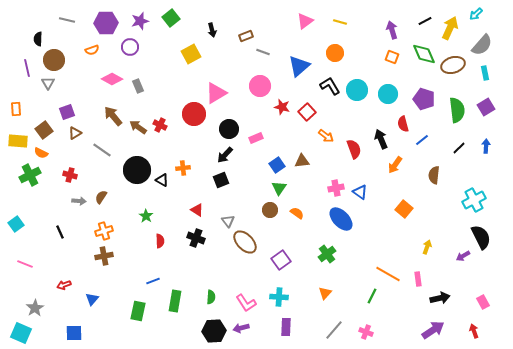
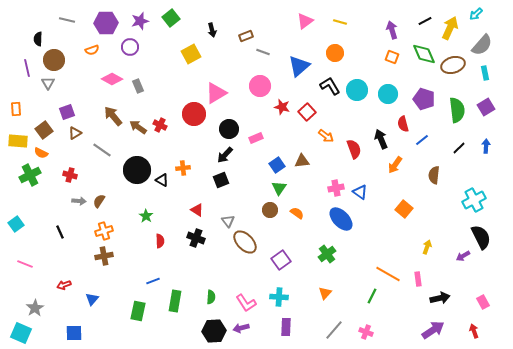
brown semicircle at (101, 197): moved 2 px left, 4 px down
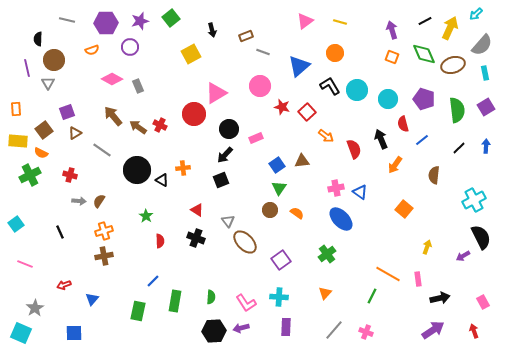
cyan circle at (388, 94): moved 5 px down
blue line at (153, 281): rotated 24 degrees counterclockwise
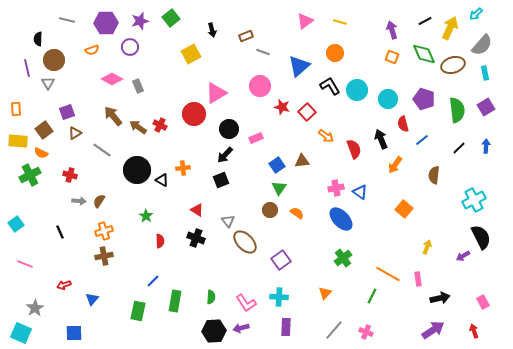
green cross at (327, 254): moved 16 px right, 4 px down
